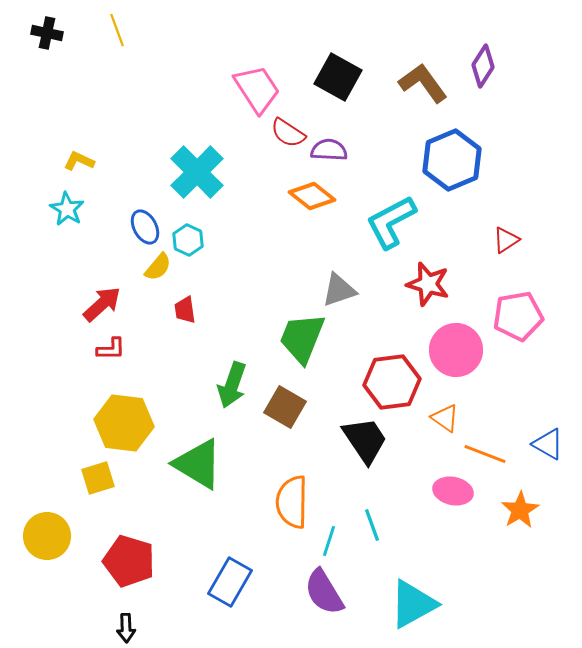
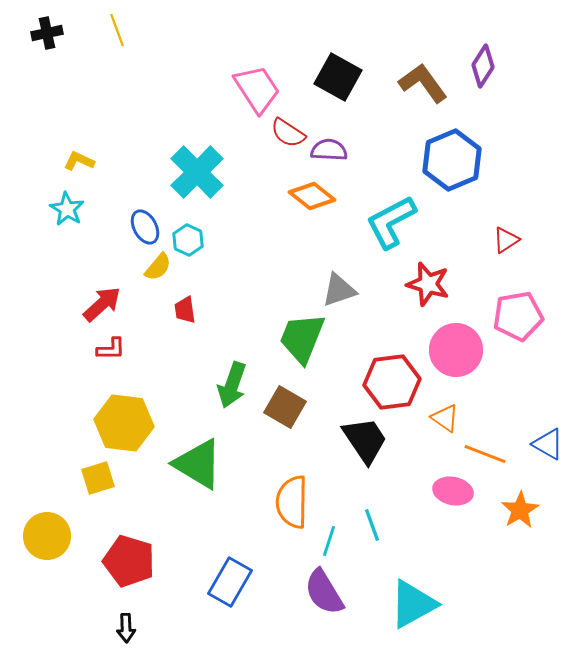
black cross at (47, 33): rotated 24 degrees counterclockwise
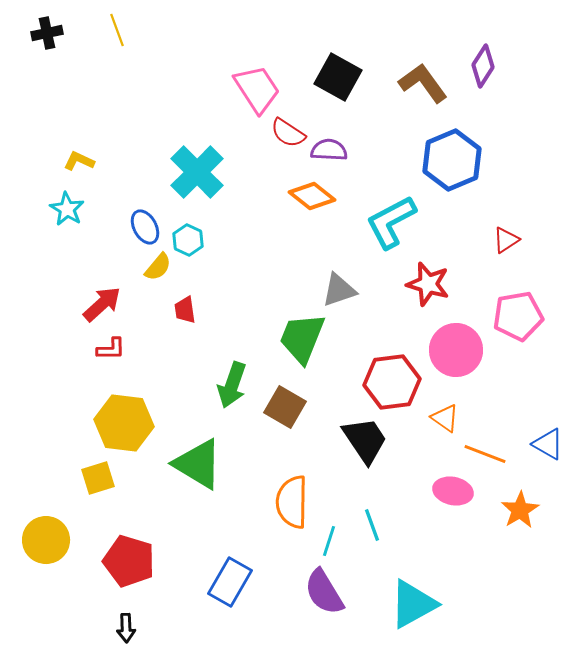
yellow circle at (47, 536): moved 1 px left, 4 px down
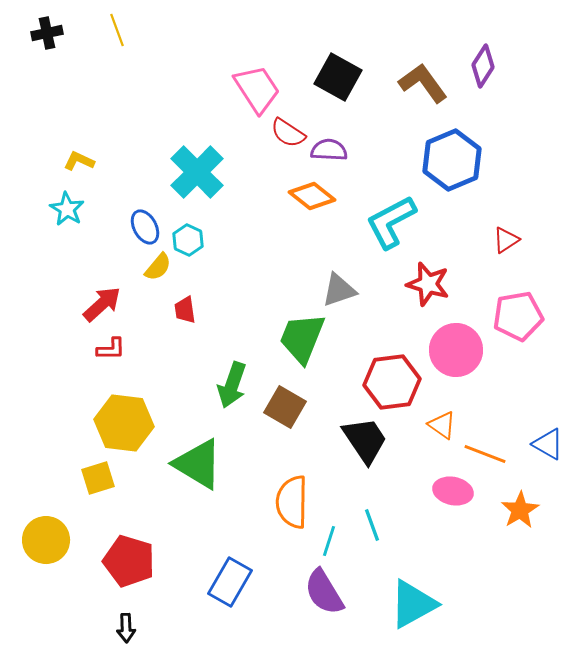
orange triangle at (445, 418): moved 3 px left, 7 px down
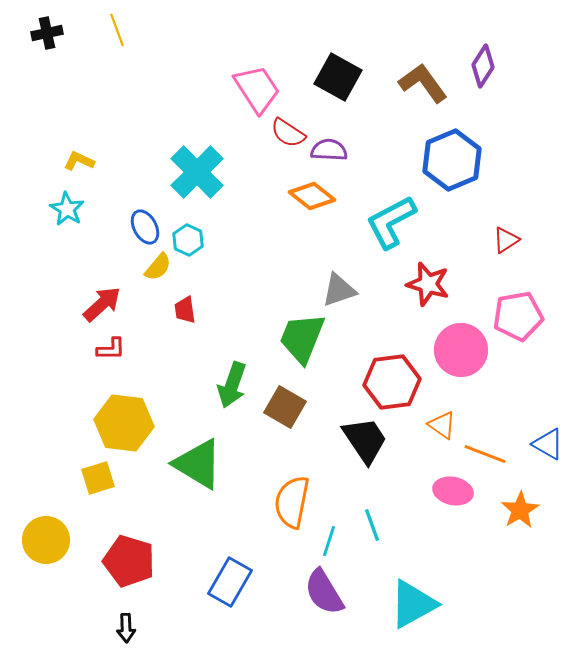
pink circle at (456, 350): moved 5 px right
orange semicircle at (292, 502): rotated 10 degrees clockwise
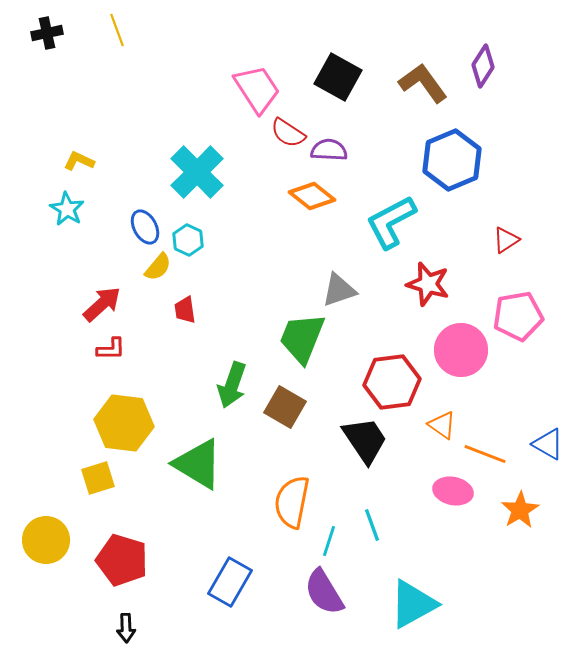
red pentagon at (129, 561): moved 7 px left, 1 px up
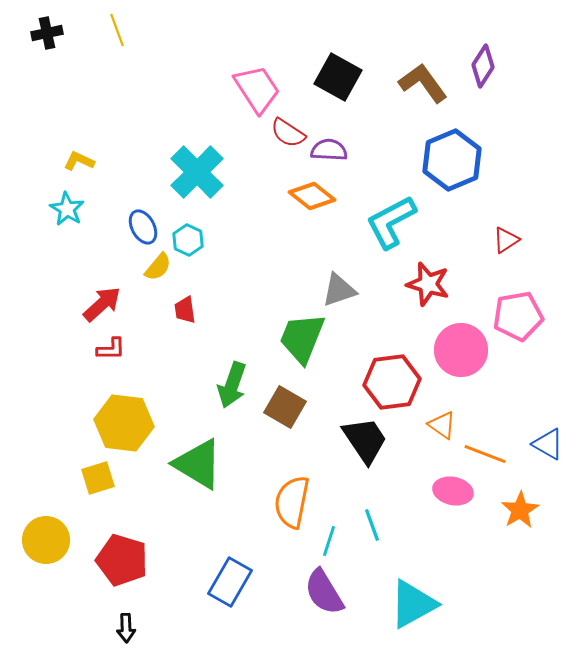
blue ellipse at (145, 227): moved 2 px left
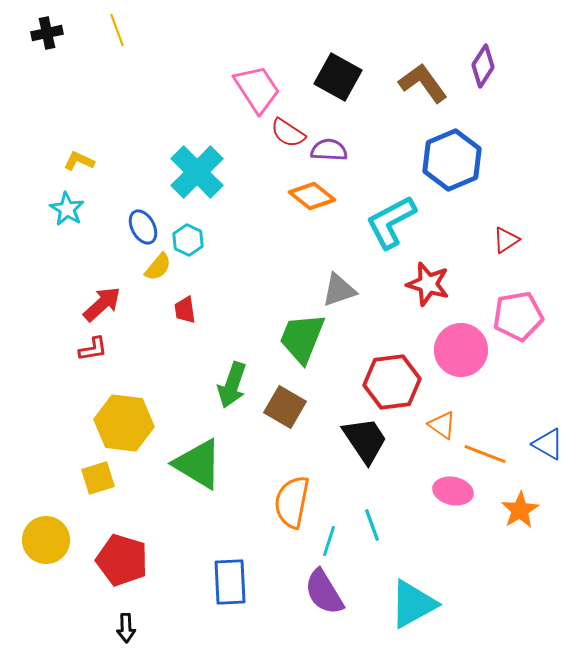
red L-shape at (111, 349): moved 18 px left; rotated 8 degrees counterclockwise
blue rectangle at (230, 582): rotated 33 degrees counterclockwise
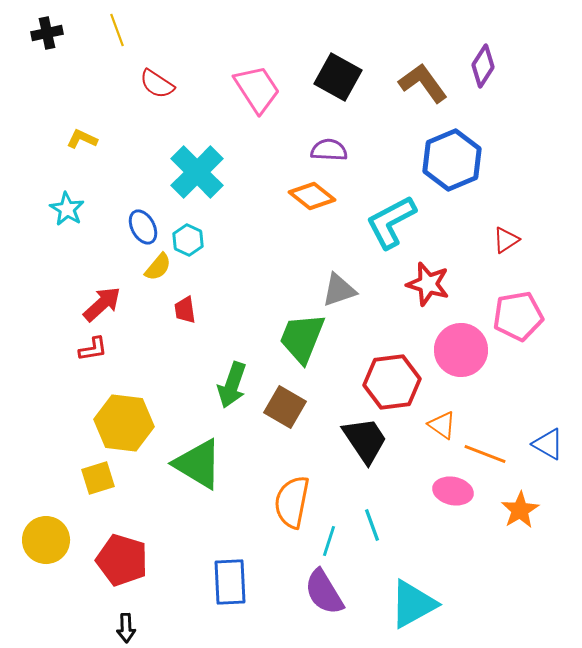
red semicircle at (288, 133): moved 131 px left, 49 px up
yellow L-shape at (79, 161): moved 3 px right, 22 px up
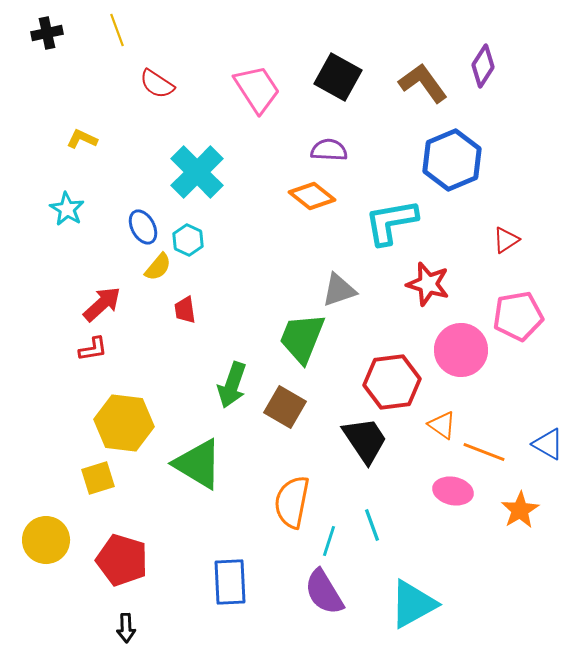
cyan L-shape at (391, 222): rotated 18 degrees clockwise
orange line at (485, 454): moved 1 px left, 2 px up
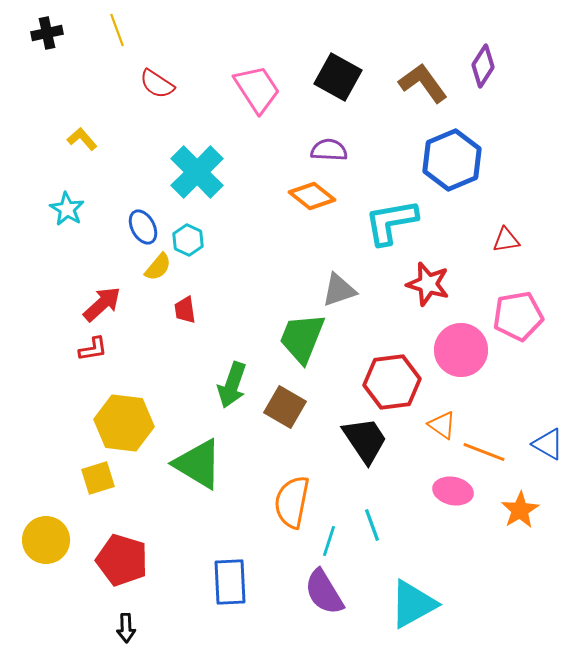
yellow L-shape at (82, 139): rotated 24 degrees clockwise
red triangle at (506, 240): rotated 24 degrees clockwise
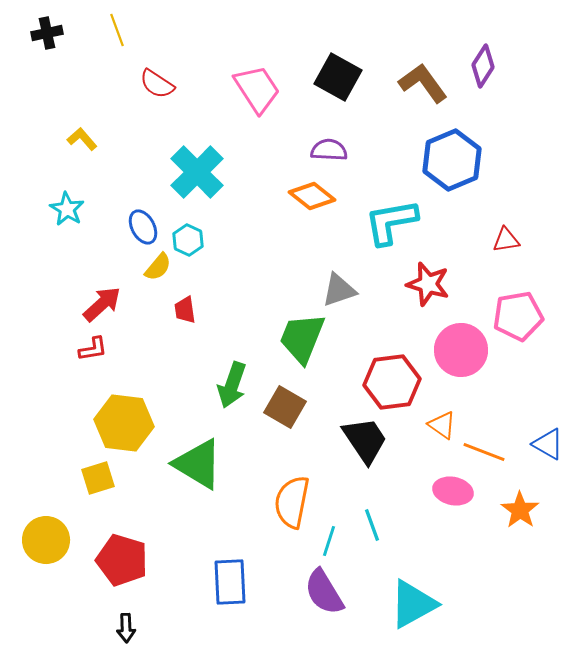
orange star at (520, 510): rotated 6 degrees counterclockwise
